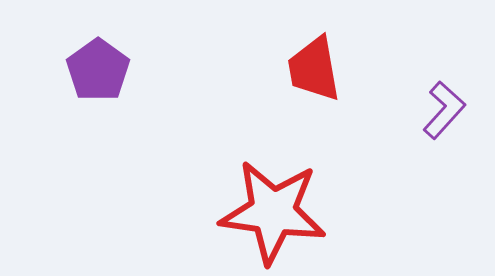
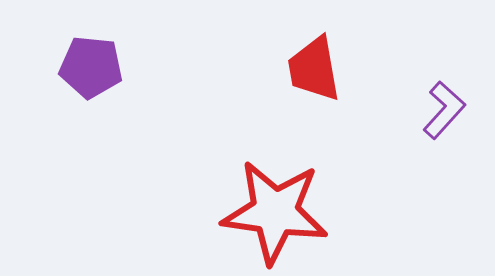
purple pentagon: moved 7 px left, 3 px up; rotated 30 degrees counterclockwise
red star: moved 2 px right
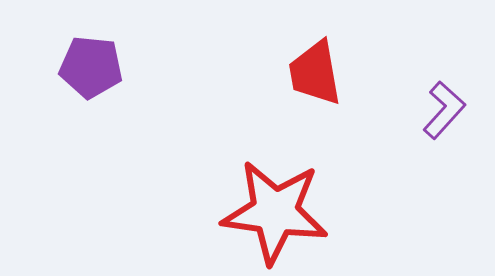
red trapezoid: moved 1 px right, 4 px down
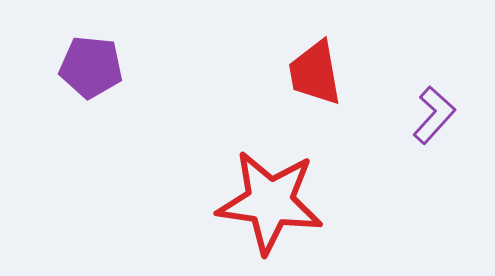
purple L-shape: moved 10 px left, 5 px down
red star: moved 5 px left, 10 px up
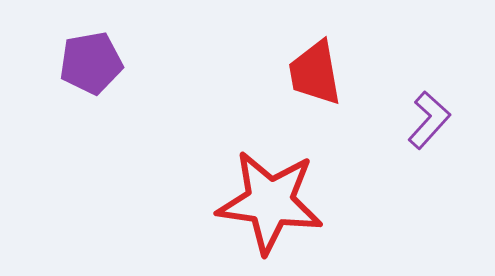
purple pentagon: moved 4 px up; rotated 16 degrees counterclockwise
purple L-shape: moved 5 px left, 5 px down
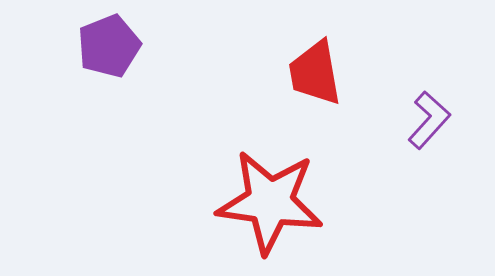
purple pentagon: moved 18 px right, 17 px up; rotated 12 degrees counterclockwise
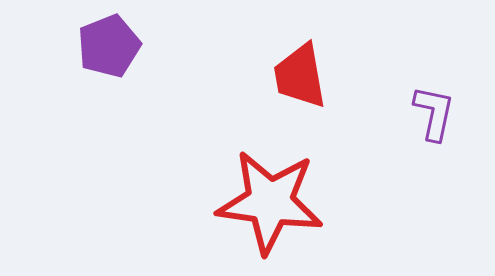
red trapezoid: moved 15 px left, 3 px down
purple L-shape: moved 5 px right, 7 px up; rotated 30 degrees counterclockwise
